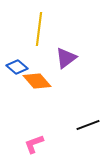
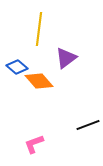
orange diamond: moved 2 px right
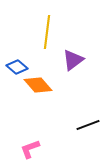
yellow line: moved 8 px right, 3 px down
purple triangle: moved 7 px right, 2 px down
orange diamond: moved 1 px left, 4 px down
pink L-shape: moved 4 px left, 5 px down
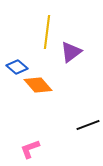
purple triangle: moved 2 px left, 8 px up
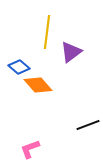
blue diamond: moved 2 px right
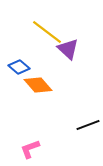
yellow line: rotated 60 degrees counterclockwise
purple triangle: moved 3 px left, 3 px up; rotated 40 degrees counterclockwise
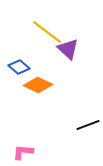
orange diamond: rotated 24 degrees counterclockwise
pink L-shape: moved 7 px left, 3 px down; rotated 25 degrees clockwise
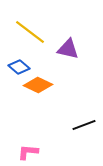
yellow line: moved 17 px left
purple triangle: rotated 30 degrees counterclockwise
black line: moved 4 px left
pink L-shape: moved 5 px right
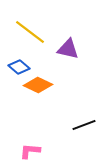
pink L-shape: moved 2 px right, 1 px up
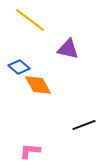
yellow line: moved 12 px up
orange diamond: rotated 36 degrees clockwise
